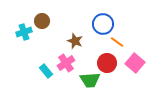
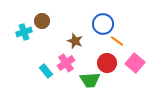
orange line: moved 1 px up
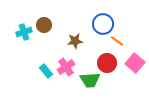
brown circle: moved 2 px right, 4 px down
brown star: rotated 28 degrees counterclockwise
pink cross: moved 4 px down
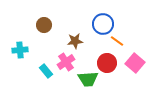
cyan cross: moved 4 px left, 18 px down; rotated 14 degrees clockwise
pink cross: moved 5 px up
green trapezoid: moved 2 px left, 1 px up
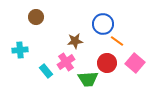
brown circle: moved 8 px left, 8 px up
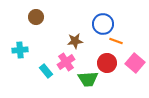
orange line: moved 1 px left; rotated 16 degrees counterclockwise
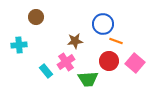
cyan cross: moved 1 px left, 5 px up
red circle: moved 2 px right, 2 px up
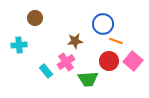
brown circle: moved 1 px left, 1 px down
pink square: moved 2 px left, 2 px up
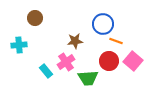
green trapezoid: moved 1 px up
